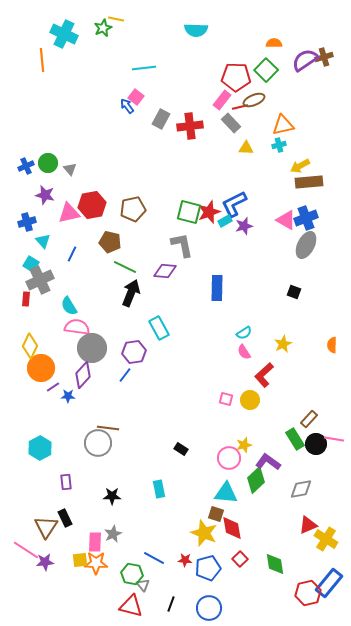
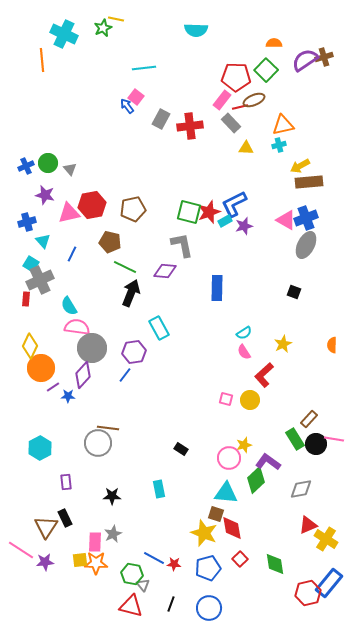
pink line at (26, 550): moved 5 px left
red star at (185, 560): moved 11 px left, 4 px down
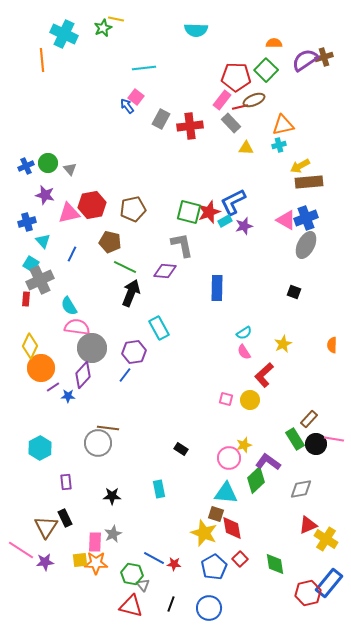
blue L-shape at (234, 204): moved 1 px left, 2 px up
blue pentagon at (208, 568): moved 6 px right, 1 px up; rotated 15 degrees counterclockwise
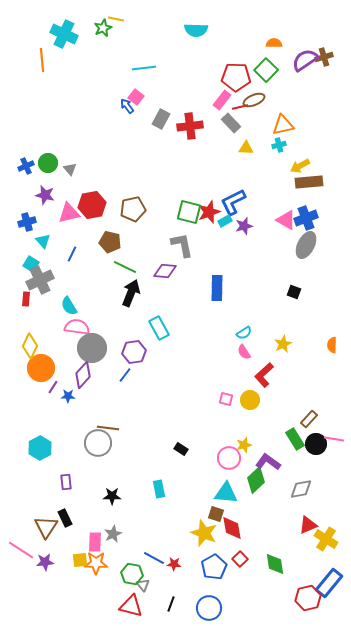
purple line at (53, 387): rotated 24 degrees counterclockwise
red hexagon at (308, 593): moved 5 px down
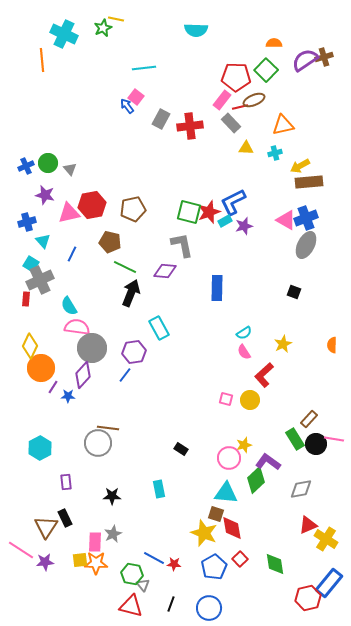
cyan cross at (279, 145): moved 4 px left, 8 px down
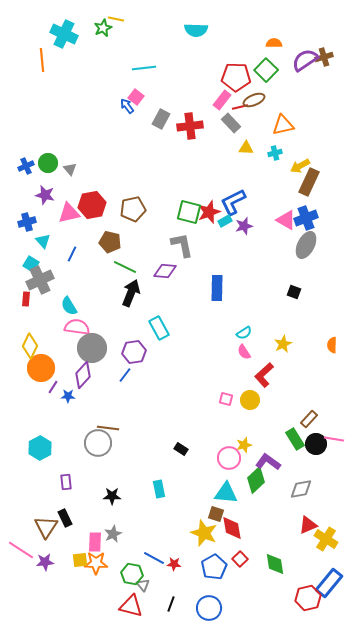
brown rectangle at (309, 182): rotated 60 degrees counterclockwise
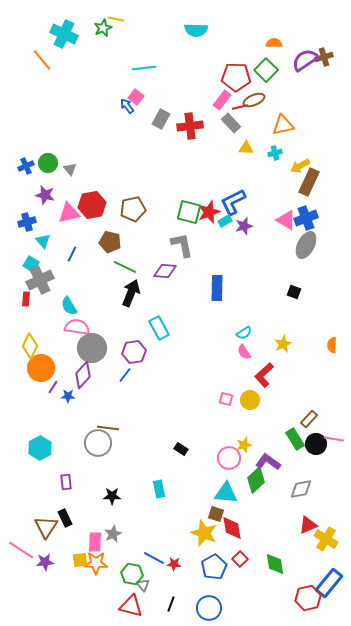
orange line at (42, 60): rotated 35 degrees counterclockwise
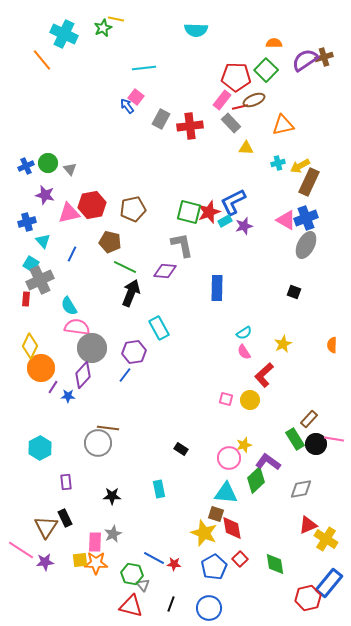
cyan cross at (275, 153): moved 3 px right, 10 px down
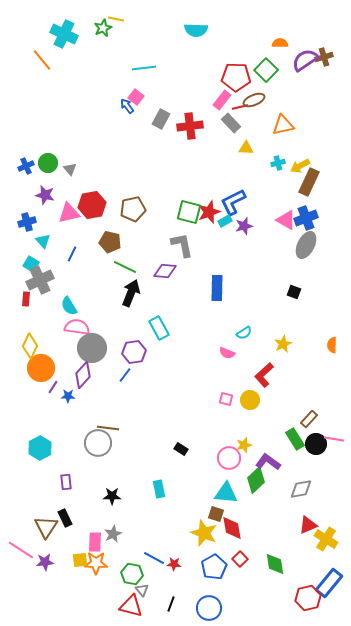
orange semicircle at (274, 43): moved 6 px right
pink semicircle at (244, 352): moved 17 px left, 1 px down; rotated 35 degrees counterclockwise
gray triangle at (143, 585): moved 1 px left, 5 px down
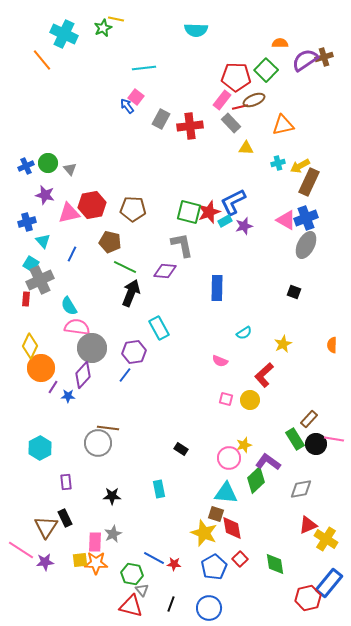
brown pentagon at (133, 209): rotated 15 degrees clockwise
pink semicircle at (227, 353): moved 7 px left, 8 px down
